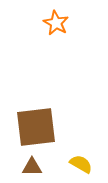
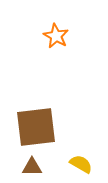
orange star: moved 13 px down
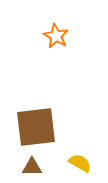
yellow semicircle: moved 1 px left, 1 px up
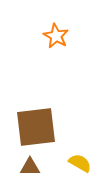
brown triangle: moved 2 px left
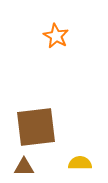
yellow semicircle: rotated 30 degrees counterclockwise
brown triangle: moved 6 px left
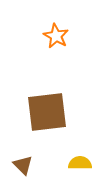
brown square: moved 11 px right, 15 px up
brown triangle: moved 1 px left, 2 px up; rotated 45 degrees clockwise
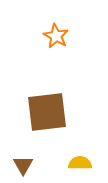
brown triangle: rotated 15 degrees clockwise
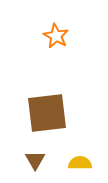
brown square: moved 1 px down
brown triangle: moved 12 px right, 5 px up
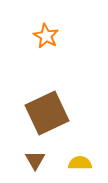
orange star: moved 10 px left
brown square: rotated 18 degrees counterclockwise
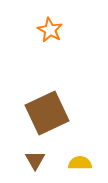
orange star: moved 4 px right, 6 px up
